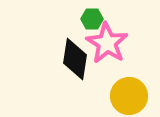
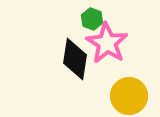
green hexagon: rotated 20 degrees clockwise
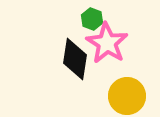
yellow circle: moved 2 px left
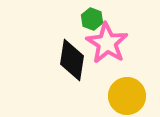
black diamond: moved 3 px left, 1 px down
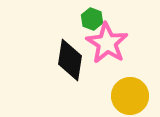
black diamond: moved 2 px left
yellow circle: moved 3 px right
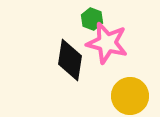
pink star: rotated 18 degrees counterclockwise
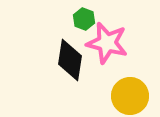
green hexagon: moved 8 px left
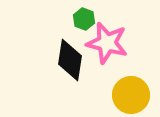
yellow circle: moved 1 px right, 1 px up
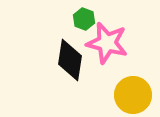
yellow circle: moved 2 px right
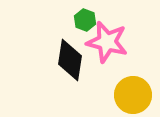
green hexagon: moved 1 px right, 1 px down
pink star: moved 1 px up
